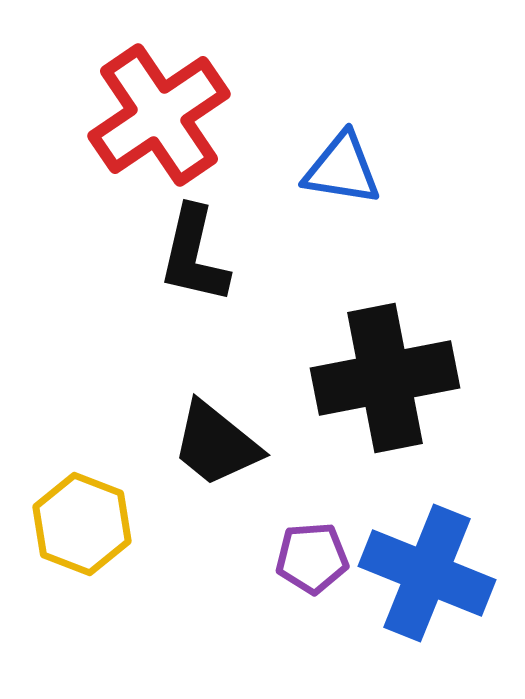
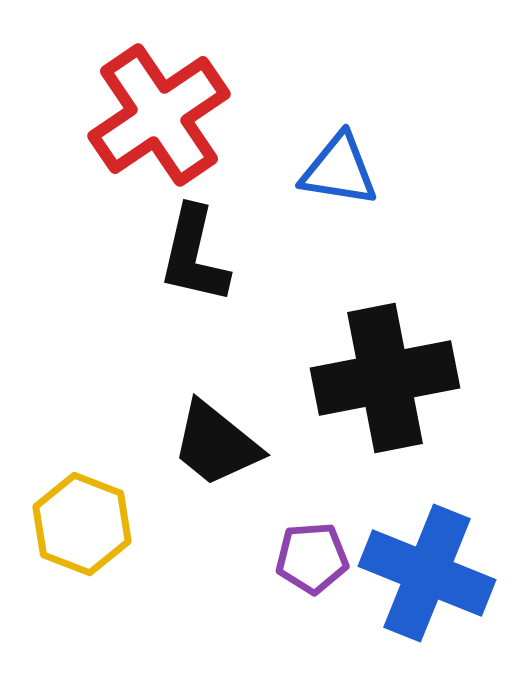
blue triangle: moved 3 px left, 1 px down
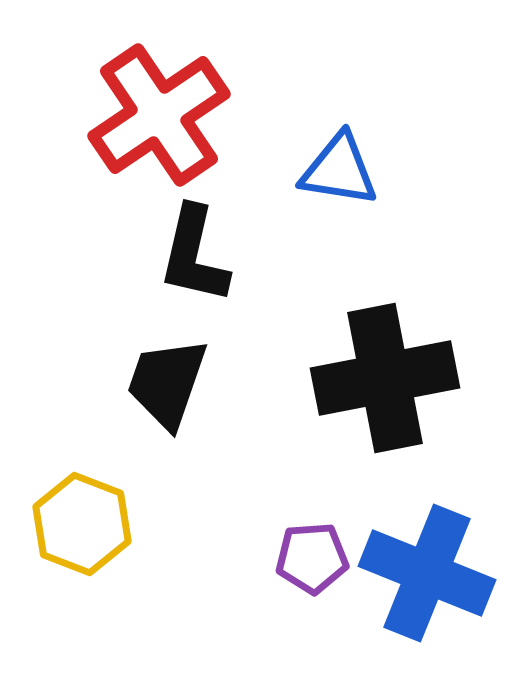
black trapezoid: moved 49 px left, 61 px up; rotated 70 degrees clockwise
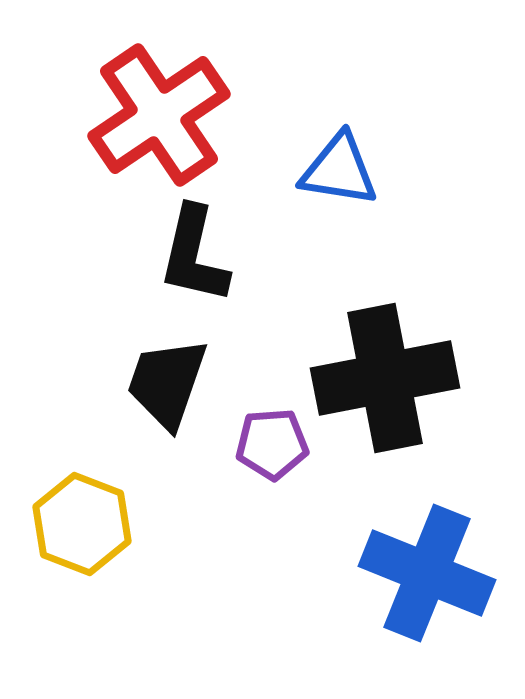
purple pentagon: moved 40 px left, 114 px up
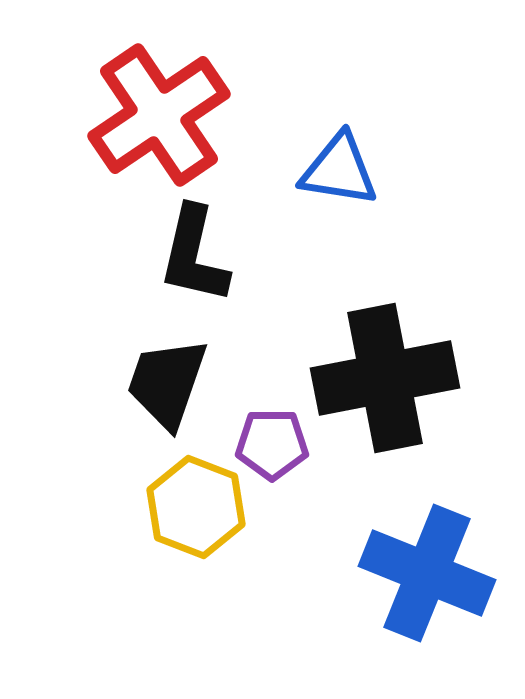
purple pentagon: rotated 4 degrees clockwise
yellow hexagon: moved 114 px right, 17 px up
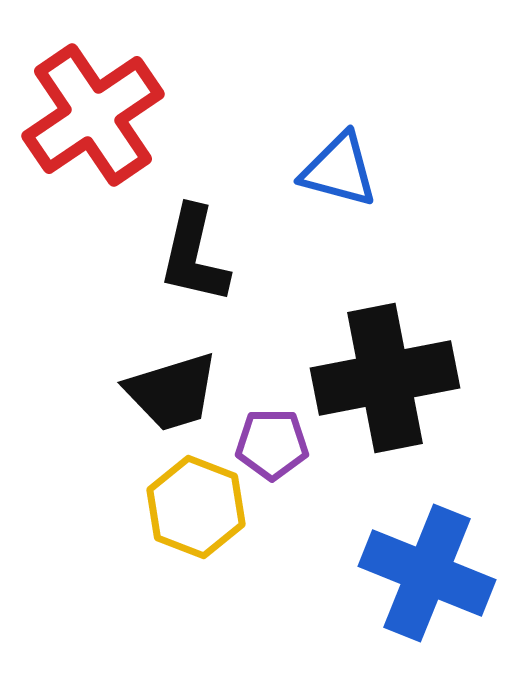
red cross: moved 66 px left
blue triangle: rotated 6 degrees clockwise
black trapezoid: moved 5 px right, 9 px down; rotated 126 degrees counterclockwise
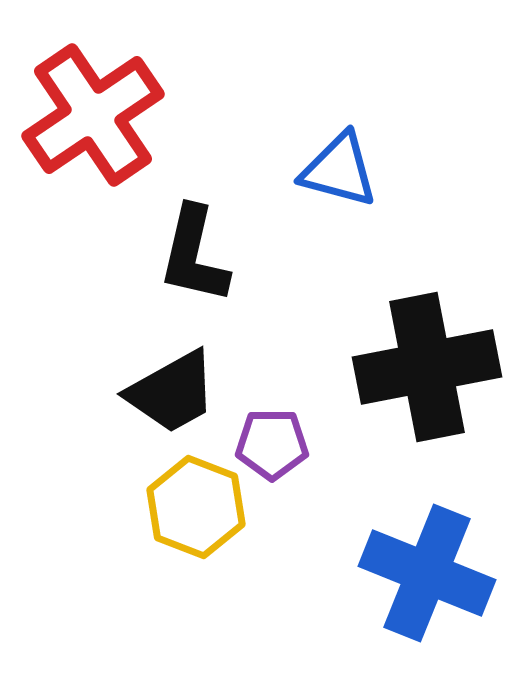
black cross: moved 42 px right, 11 px up
black trapezoid: rotated 12 degrees counterclockwise
